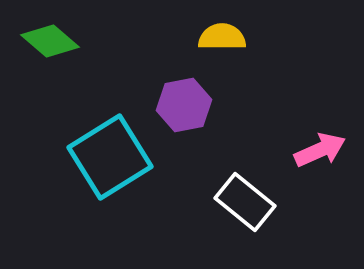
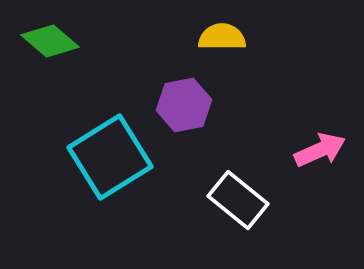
white rectangle: moved 7 px left, 2 px up
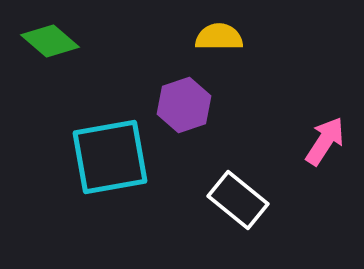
yellow semicircle: moved 3 px left
purple hexagon: rotated 8 degrees counterclockwise
pink arrow: moved 5 px right, 9 px up; rotated 33 degrees counterclockwise
cyan square: rotated 22 degrees clockwise
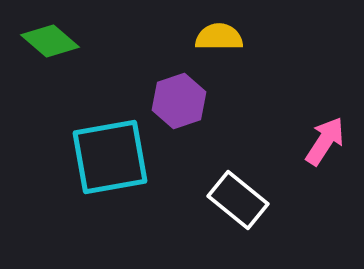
purple hexagon: moved 5 px left, 4 px up
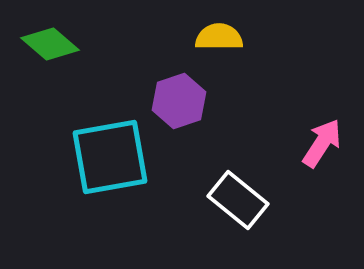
green diamond: moved 3 px down
pink arrow: moved 3 px left, 2 px down
